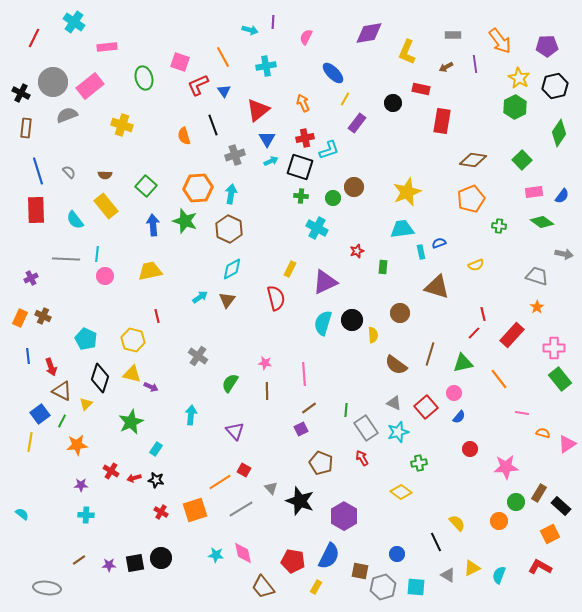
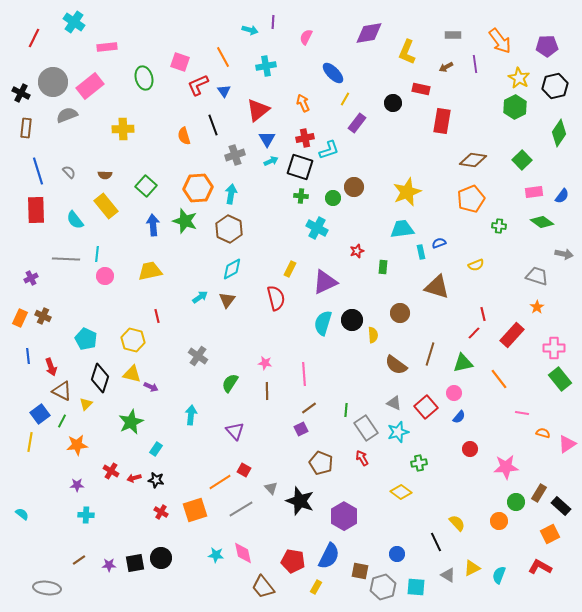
yellow cross at (122, 125): moved 1 px right, 4 px down; rotated 20 degrees counterclockwise
purple star at (81, 485): moved 4 px left
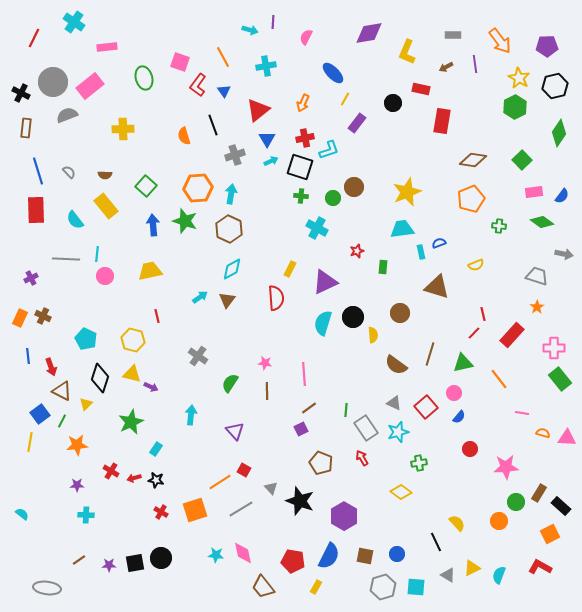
red L-shape at (198, 85): rotated 30 degrees counterclockwise
orange arrow at (303, 103): rotated 132 degrees counterclockwise
red semicircle at (276, 298): rotated 10 degrees clockwise
black circle at (352, 320): moved 1 px right, 3 px up
pink triangle at (567, 444): moved 6 px up; rotated 36 degrees clockwise
brown square at (360, 571): moved 5 px right, 15 px up
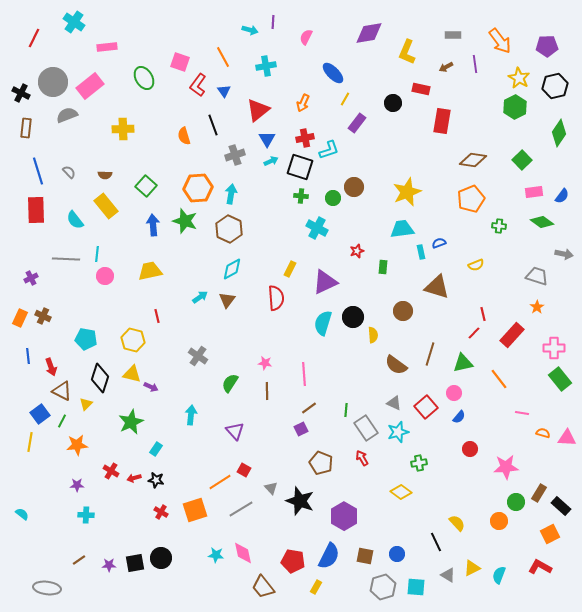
green ellipse at (144, 78): rotated 15 degrees counterclockwise
brown circle at (400, 313): moved 3 px right, 2 px up
cyan pentagon at (86, 339): rotated 15 degrees counterclockwise
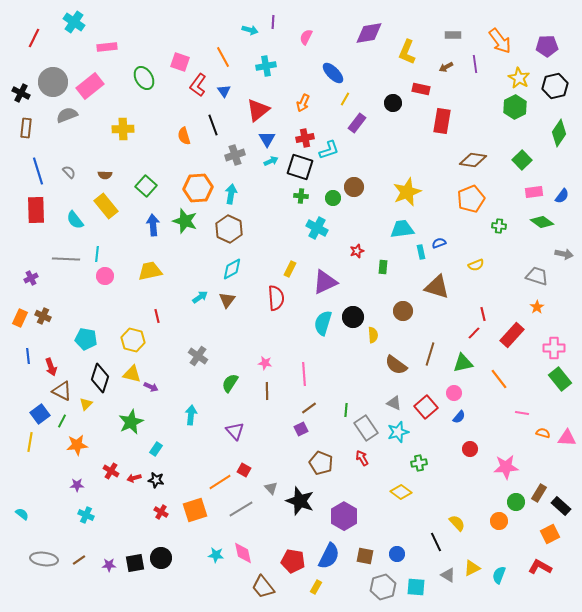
cyan cross at (86, 515): rotated 21 degrees clockwise
gray ellipse at (47, 588): moved 3 px left, 29 px up
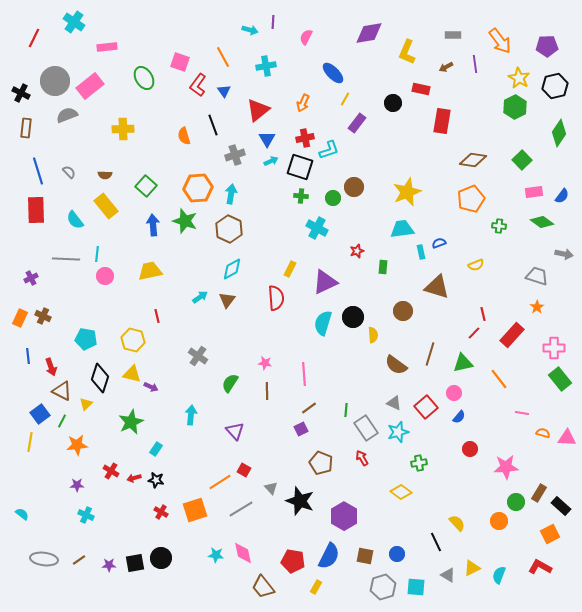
gray circle at (53, 82): moved 2 px right, 1 px up
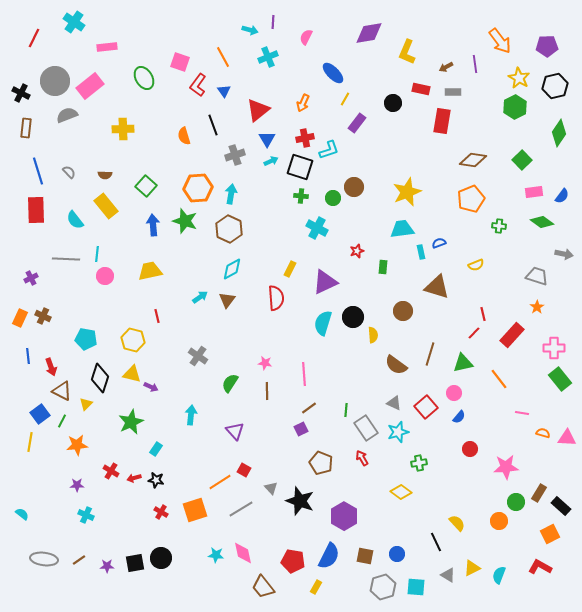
gray rectangle at (453, 35): moved 57 px down
cyan cross at (266, 66): moved 2 px right, 9 px up; rotated 12 degrees counterclockwise
purple star at (109, 565): moved 2 px left, 1 px down
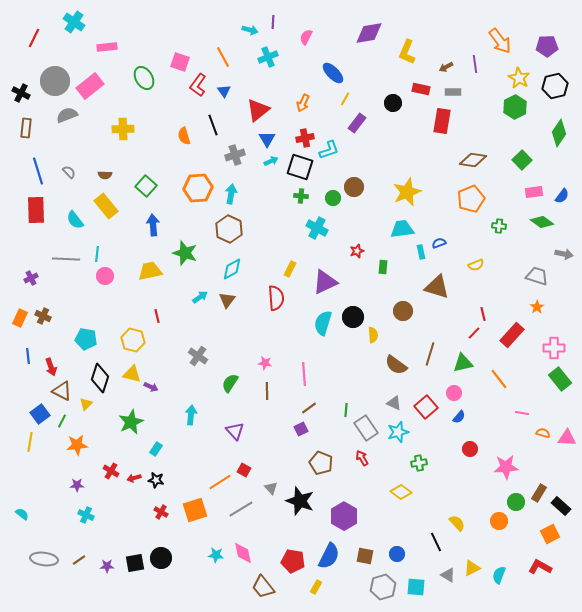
green star at (185, 221): moved 32 px down
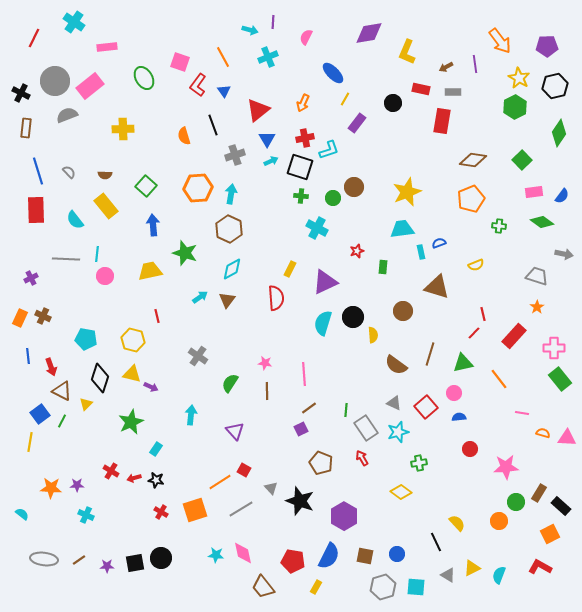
red rectangle at (512, 335): moved 2 px right, 1 px down
blue semicircle at (459, 417): rotated 136 degrees counterclockwise
orange star at (77, 445): moved 26 px left, 43 px down; rotated 10 degrees clockwise
